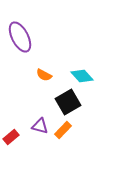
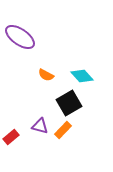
purple ellipse: rotated 28 degrees counterclockwise
orange semicircle: moved 2 px right
black square: moved 1 px right, 1 px down
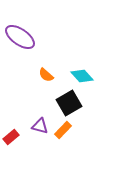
orange semicircle: rotated 14 degrees clockwise
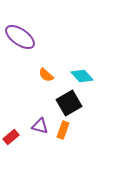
orange rectangle: rotated 24 degrees counterclockwise
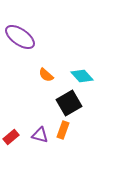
purple triangle: moved 9 px down
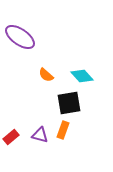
black square: rotated 20 degrees clockwise
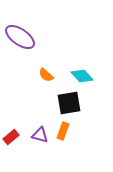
orange rectangle: moved 1 px down
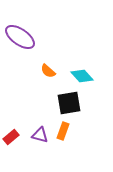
orange semicircle: moved 2 px right, 4 px up
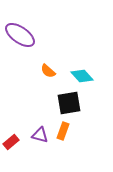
purple ellipse: moved 2 px up
red rectangle: moved 5 px down
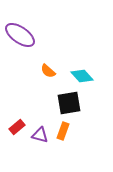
red rectangle: moved 6 px right, 15 px up
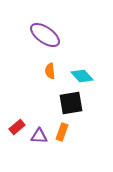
purple ellipse: moved 25 px right
orange semicircle: moved 2 px right; rotated 42 degrees clockwise
black square: moved 2 px right
orange rectangle: moved 1 px left, 1 px down
purple triangle: moved 1 px left, 1 px down; rotated 12 degrees counterclockwise
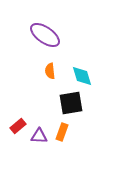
cyan diamond: rotated 25 degrees clockwise
red rectangle: moved 1 px right, 1 px up
